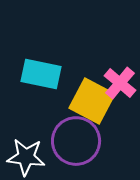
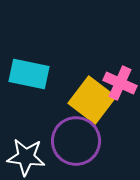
cyan rectangle: moved 12 px left
pink cross: rotated 16 degrees counterclockwise
yellow square: moved 1 px up; rotated 9 degrees clockwise
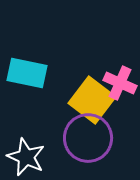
cyan rectangle: moved 2 px left, 1 px up
purple circle: moved 12 px right, 3 px up
white star: rotated 18 degrees clockwise
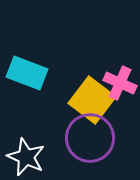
cyan rectangle: rotated 9 degrees clockwise
purple circle: moved 2 px right
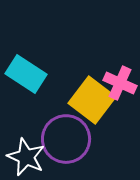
cyan rectangle: moved 1 px left, 1 px down; rotated 12 degrees clockwise
purple circle: moved 24 px left, 1 px down
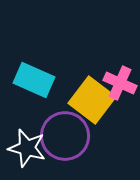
cyan rectangle: moved 8 px right, 6 px down; rotated 9 degrees counterclockwise
purple circle: moved 1 px left, 3 px up
white star: moved 1 px right, 9 px up; rotated 9 degrees counterclockwise
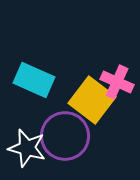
pink cross: moved 3 px left, 1 px up
